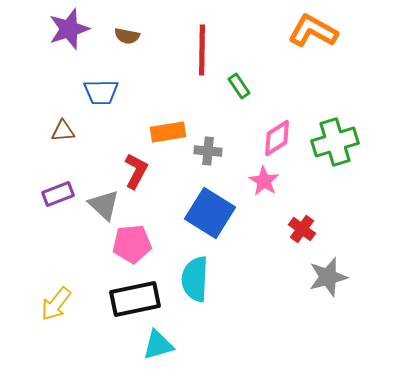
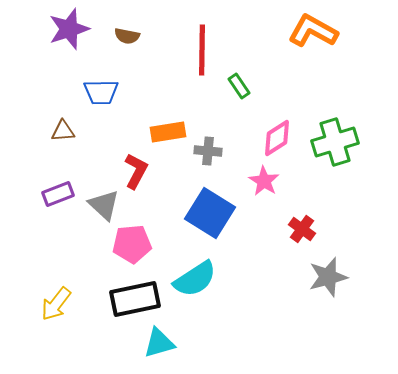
cyan semicircle: rotated 126 degrees counterclockwise
cyan triangle: moved 1 px right, 2 px up
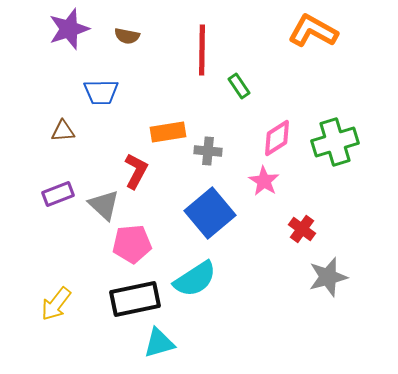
blue square: rotated 18 degrees clockwise
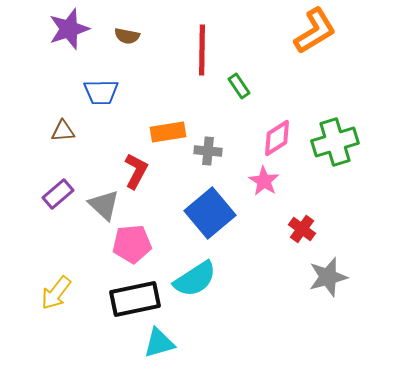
orange L-shape: moved 2 px right; rotated 120 degrees clockwise
purple rectangle: rotated 20 degrees counterclockwise
yellow arrow: moved 11 px up
